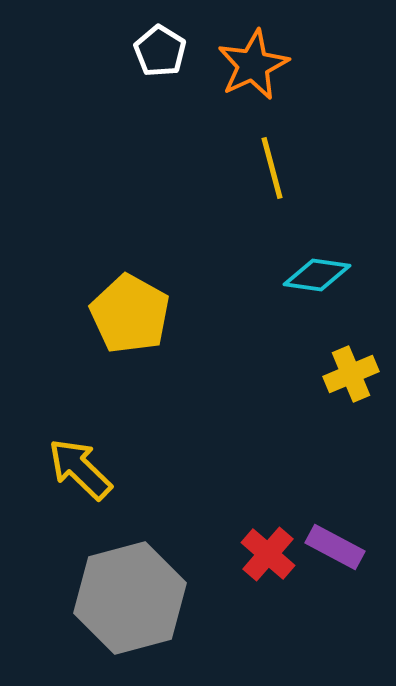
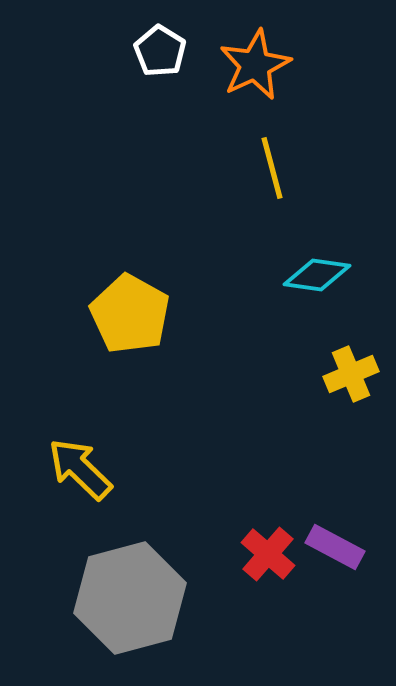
orange star: moved 2 px right
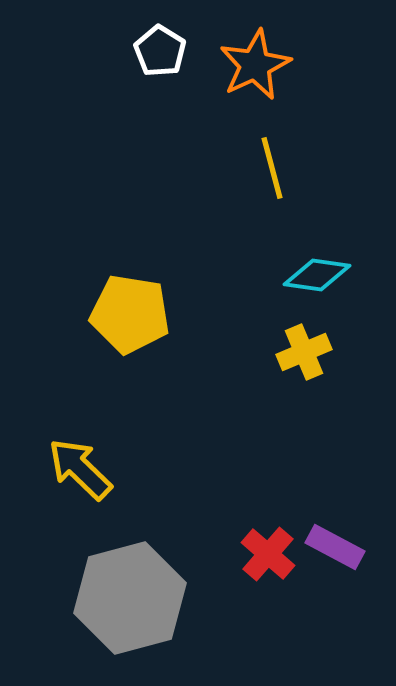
yellow pentagon: rotated 20 degrees counterclockwise
yellow cross: moved 47 px left, 22 px up
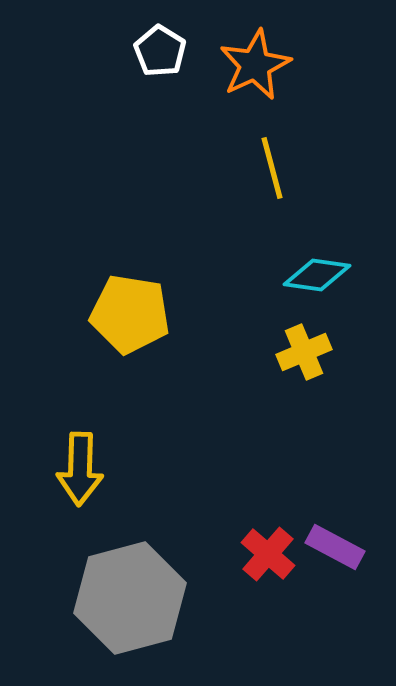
yellow arrow: rotated 132 degrees counterclockwise
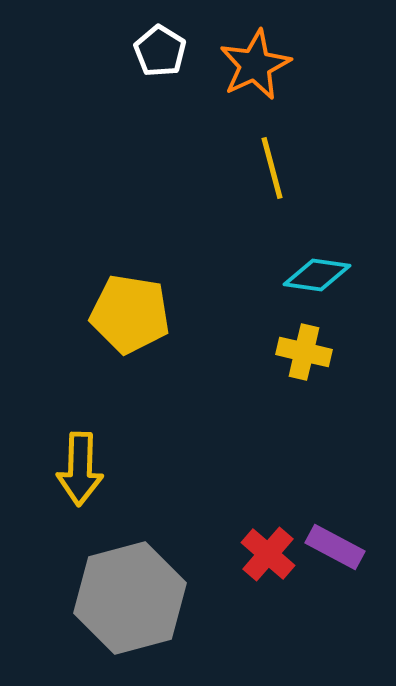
yellow cross: rotated 36 degrees clockwise
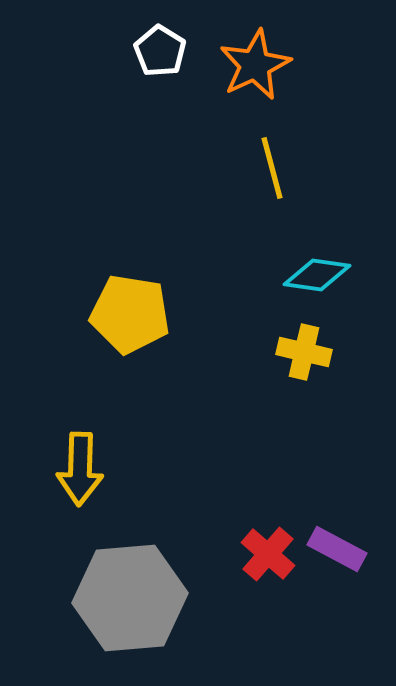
purple rectangle: moved 2 px right, 2 px down
gray hexagon: rotated 10 degrees clockwise
